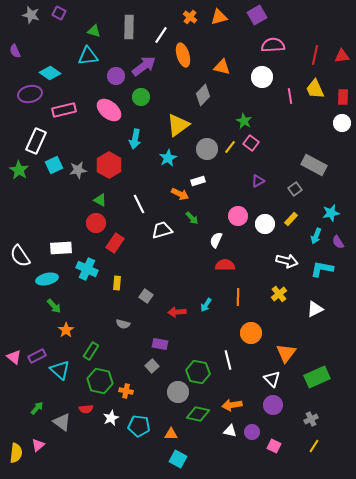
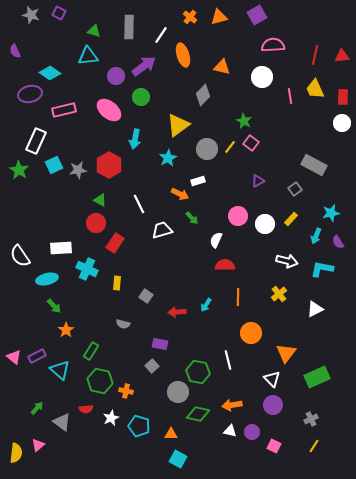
cyan pentagon at (139, 426): rotated 10 degrees clockwise
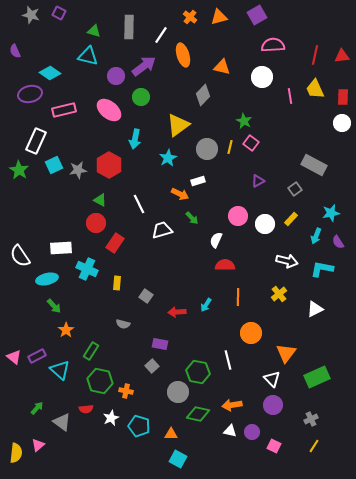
cyan triangle at (88, 56): rotated 20 degrees clockwise
yellow line at (230, 147): rotated 24 degrees counterclockwise
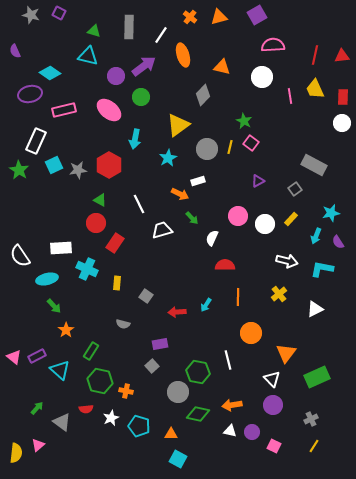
white semicircle at (216, 240): moved 4 px left, 2 px up
purple rectangle at (160, 344): rotated 21 degrees counterclockwise
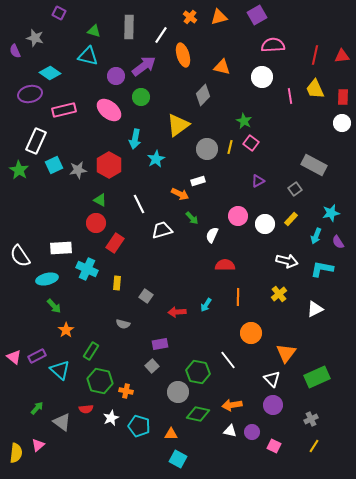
gray star at (31, 15): moved 4 px right, 23 px down
cyan star at (168, 158): moved 12 px left, 1 px down
white semicircle at (212, 238): moved 3 px up
white line at (228, 360): rotated 24 degrees counterclockwise
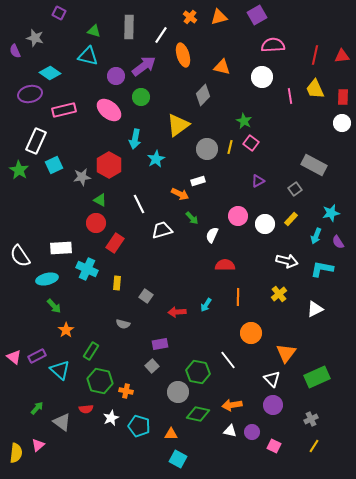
gray star at (78, 170): moved 4 px right, 7 px down
